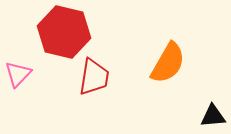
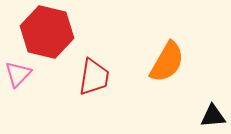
red hexagon: moved 17 px left
orange semicircle: moved 1 px left, 1 px up
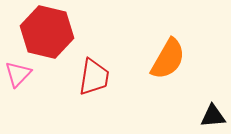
orange semicircle: moved 1 px right, 3 px up
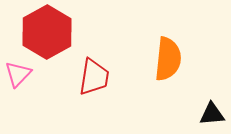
red hexagon: rotated 18 degrees clockwise
orange semicircle: rotated 24 degrees counterclockwise
black triangle: moved 1 px left, 2 px up
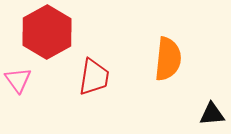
pink triangle: moved 6 px down; rotated 20 degrees counterclockwise
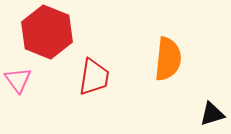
red hexagon: rotated 9 degrees counterclockwise
black triangle: rotated 12 degrees counterclockwise
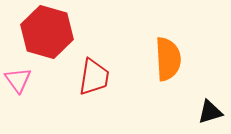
red hexagon: rotated 6 degrees counterclockwise
orange semicircle: rotated 9 degrees counterclockwise
black triangle: moved 2 px left, 2 px up
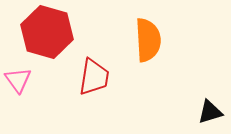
orange semicircle: moved 20 px left, 19 px up
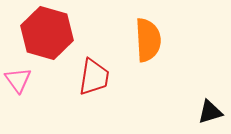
red hexagon: moved 1 px down
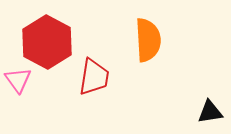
red hexagon: moved 9 px down; rotated 12 degrees clockwise
black triangle: rotated 8 degrees clockwise
